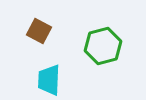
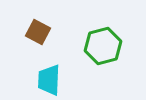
brown square: moved 1 px left, 1 px down
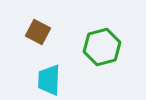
green hexagon: moved 1 px left, 1 px down
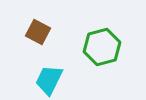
cyan trapezoid: rotated 24 degrees clockwise
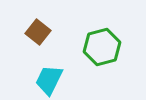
brown square: rotated 10 degrees clockwise
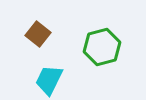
brown square: moved 2 px down
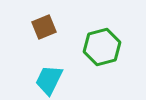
brown square: moved 6 px right, 7 px up; rotated 30 degrees clockwise
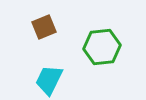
green hexagon: rotated 9 degrees clockwise
